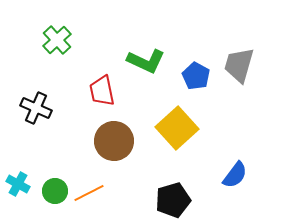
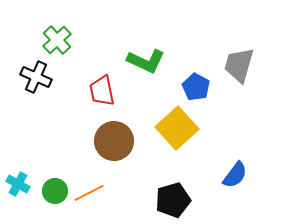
blue pentagon: moved 11 px down
black cross: moved 31 px up
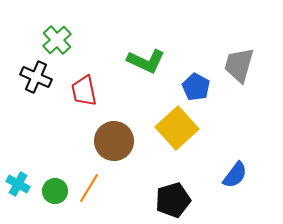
red trapezoid: moved 18 px left
orange line: moved 5 px up; rotated 32 degrees counterclockwise
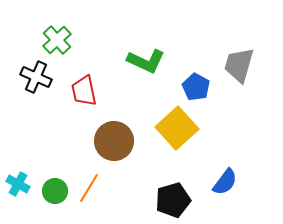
blue semicircle: moved 10 px left, 7 px down
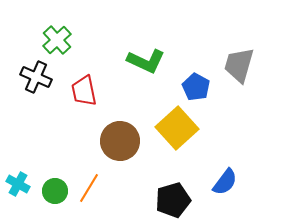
brown circle: moved 6 px right
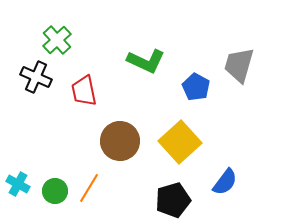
yellow square: moved 3 px right, 14 px down
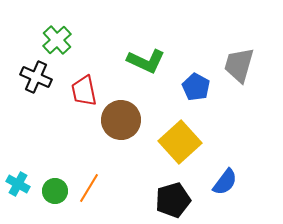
brown circle: moved 1 px right, 21 px up
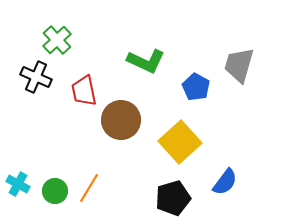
black pentagon: moved 2 px up
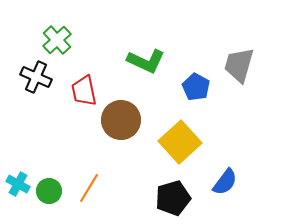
green circle: moved 6 px left
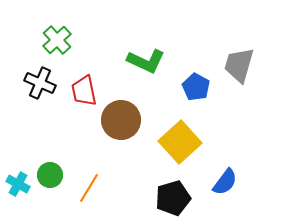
black cross: moved 4 px right, 6 px down
green circle: moved 1 px right, 16 px up
